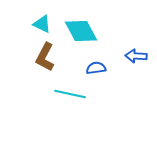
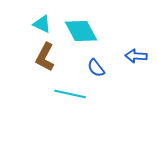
blue semicircle: rotated 120 degrees counterclockwise
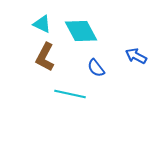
blue arrow: rotated 25 degrees clockwise
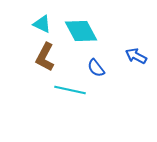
cyan line: moved 4 px up
